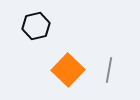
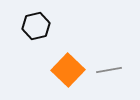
gray line: rotated 70 degrees clockwise
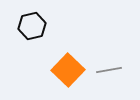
black hexagon: moved 4 px left
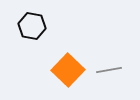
black hexagon: rotated 24 degrees clockwise
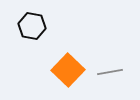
gray line: moved 1 px right, 2 px down
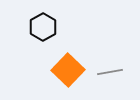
black hexagon: moved 11 px right, 1 px down; rotated 20 degrees clockwise
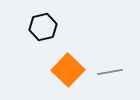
black hexagon: rotated 16 degrees clockwise
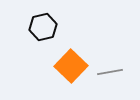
orange square: moved 3 px right, 4 px up
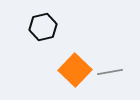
orange square: moved 4 px right, 4 px down
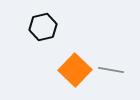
gray line: moved 1 px right, 2 px up; rotated 20 degrees clockwise
